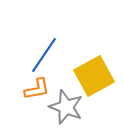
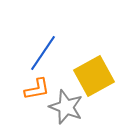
blue line: moved 1 px left, 2 px up
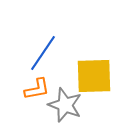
yellow square: rotated 27 degrees clockwise
gray star: moved 1 px left, 2 px up
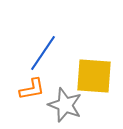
yellow square: rotated 6 degrees clockwise
orange L-shape: moved 5 px left
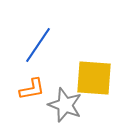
blue line: moved 5 px left, 8 px up
yellow square: moved 2 px down
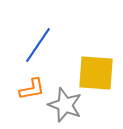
yellow square: moved 2 px right, 5 px up
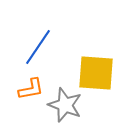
blue line: moved 2 px down
orange L-shape: moved 1 px left
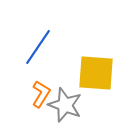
orange L-shape: moved 10 px right, 5 px down; rotated 48 degrees counterclockwise
